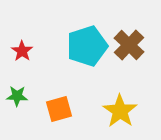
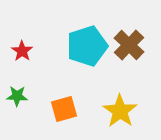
orange square: moved 5 px right
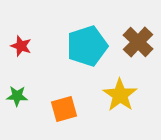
brown cross: moved 9 px right, 3 px up
red star: moved 1 px left, 5 px up; rotated 15 degrees counterclockwise
yellow star: moved 16 px up
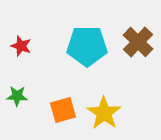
cyan pentagon: rotated 18 degrees clockwise
yellow star: moved 16 px left, 18 px down
orange square: moved 1 px left, 1 px down
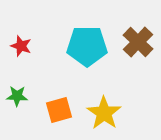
orange square: moved 4 px left
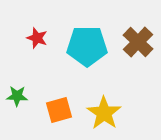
red star: moved 16 px right, 8 px up
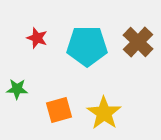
green star: moved 7 px up
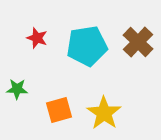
cyan pentagon: rotated 9 degrees counterclockwise
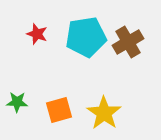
red star: moved 4 px up
brown cross: moved 10 px left; rotated 16 degrees clockwise
cyan pentagon: moved 1 px left, 9 px up
green star: moved 13 px down
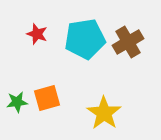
cyan pentagon: moved 1 px left, 2 px down
green star: rotated 10 degrees counterclockwise
orange square: moved 12 px left, 12 px up
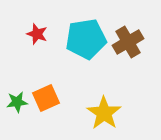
cyan pentagon: moved 1 px right
orange square: moved 1 px left; rotated 8 degrees counterclockwise
